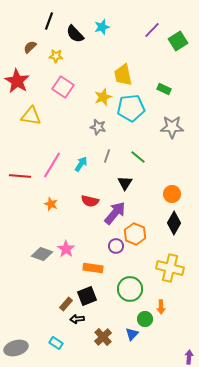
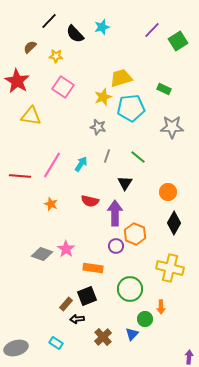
black line at (49, 21): rotated 24 degrees clockwise
yellow trapezoid at (123, 75): moved 2 px left, 3 px down; rotated 85 degrees clockwise
orange circle at (172, 194): moved 4 px left, 2 px up
purple arrow at (115, 213): rotated 40 degrees counterclockwise
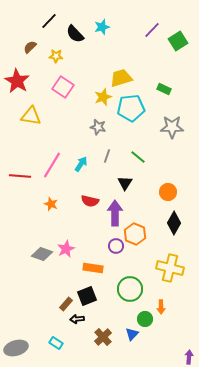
pink star at (66, 249): rotated 12 degrees clockwise
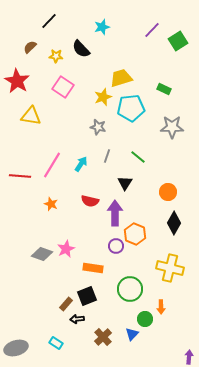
black semicircle at (75, 34): moved 6 px right, 15 px down
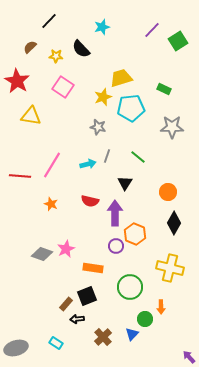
cyan arrow at (81, 164): moved 7 px right; rotated 42 degrees clockwise
green circle at (130, 289): moved 2 px up
purple arrow at (189, 357): rotated 48 degrees counterclockwise
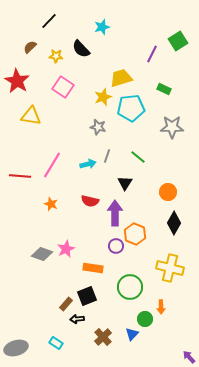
purple line at (152, 30): moved 24 px down; rotated 18 degrees counterclockwise
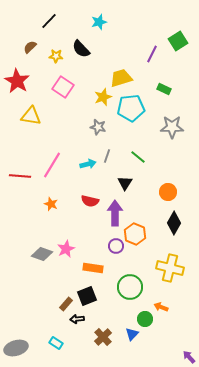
cyan star at (102, 27): moved 3 px left, 5 px up
orange arrow at (161, 307): rotated 112 degrees clockwise
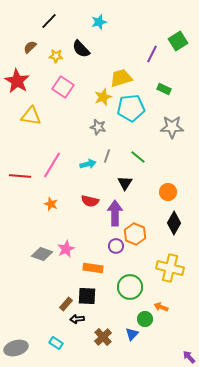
black square at (87, 296): rotated 24 degrees clockwise
